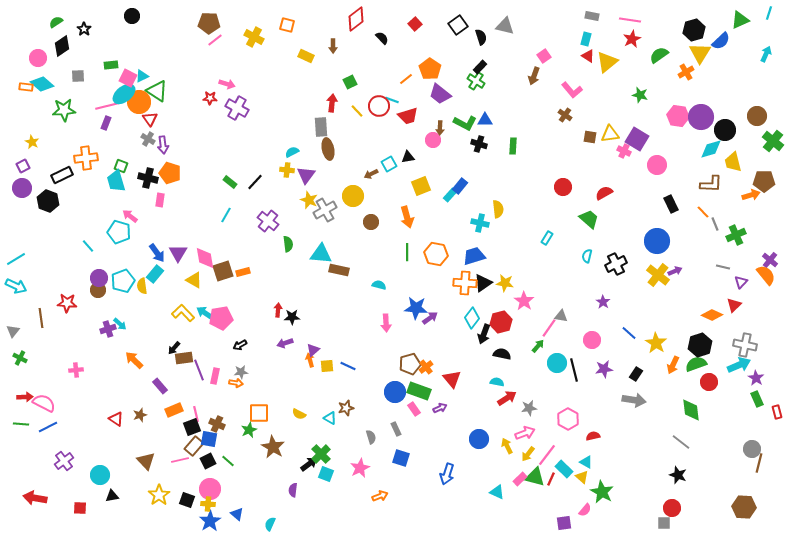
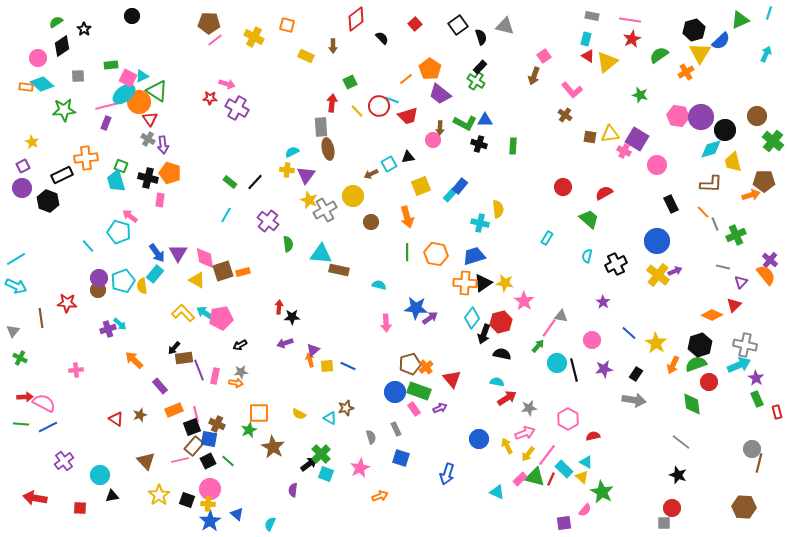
yellow triangle at (194, 280): moved 3 px right
red arrow at (278, 310): moved 1 px right, 3 px up
green diamond at (691, 410): moved 1 px right, 6 px up
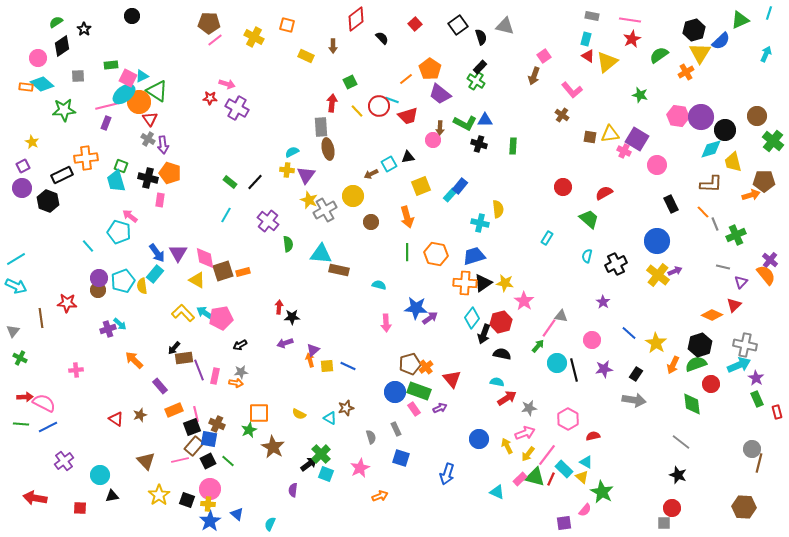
brown cross at (565, 115): moved 3 px left
red circle at (709, 382): moved 2 px right, 2 px down
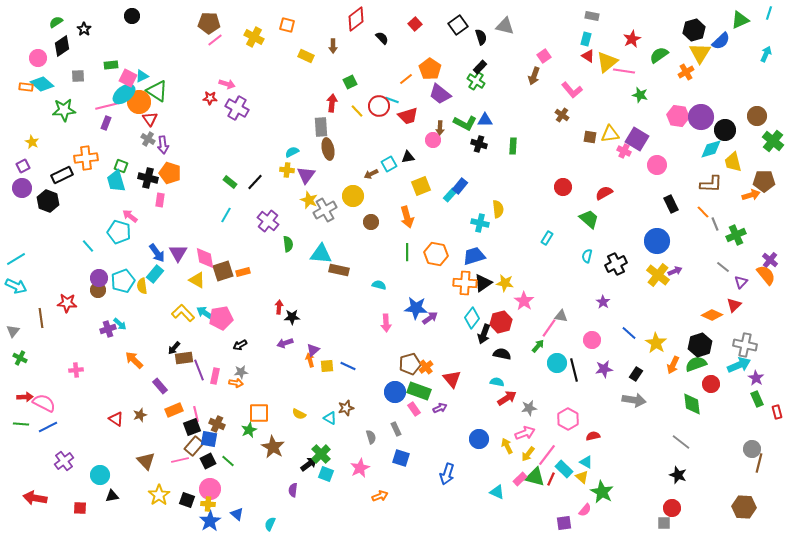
pink line at (630, 20): moved 6 px left, 51 px down
gray line at (723, 267): rotated 24 degrees clockwise
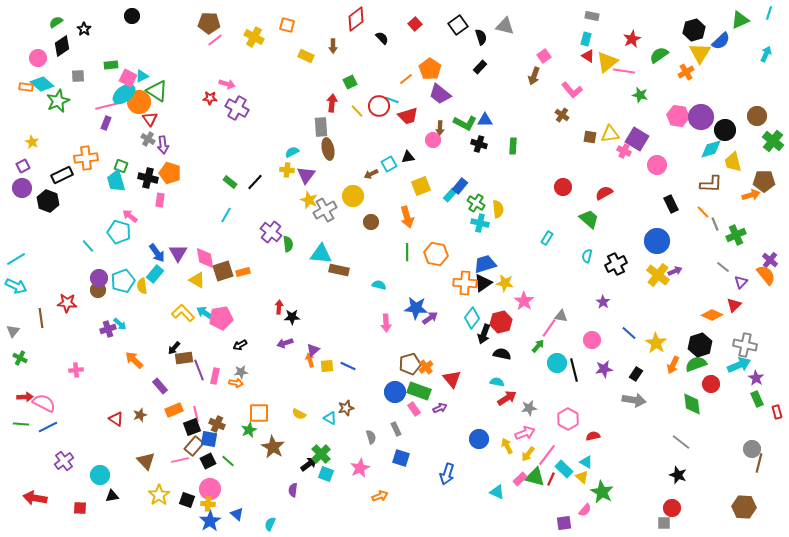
green cross at (476, 81): moved 122 px down
green star at (64, 110): moved 6 px left, 9 px up; rotated 20 degrees counterclockwise
purple cross at (268, 221): moved 3 px right, 11 px down
blue trapezoid at (474, 256): moved 11 px right, 8 px down
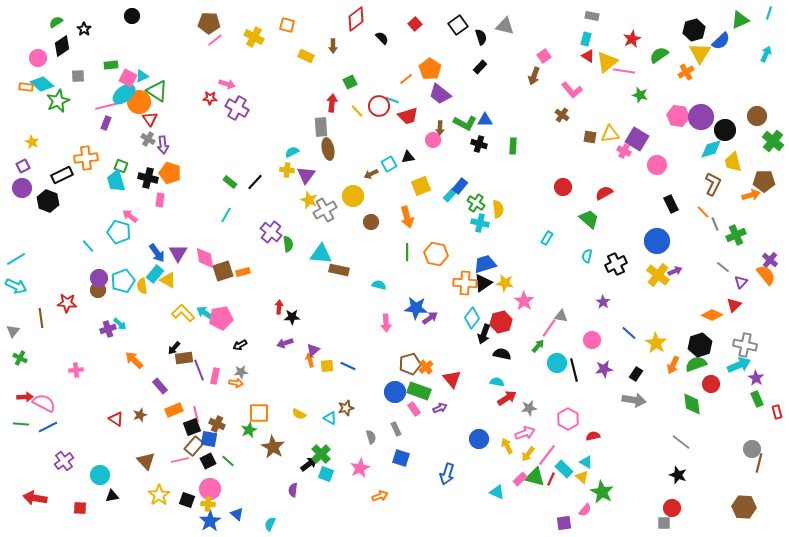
brown L-shape at (711, 184): moved 2 px right; rotated 65 degrees counterclockwise
yellow triangle at (197, 280): moved 29 px left
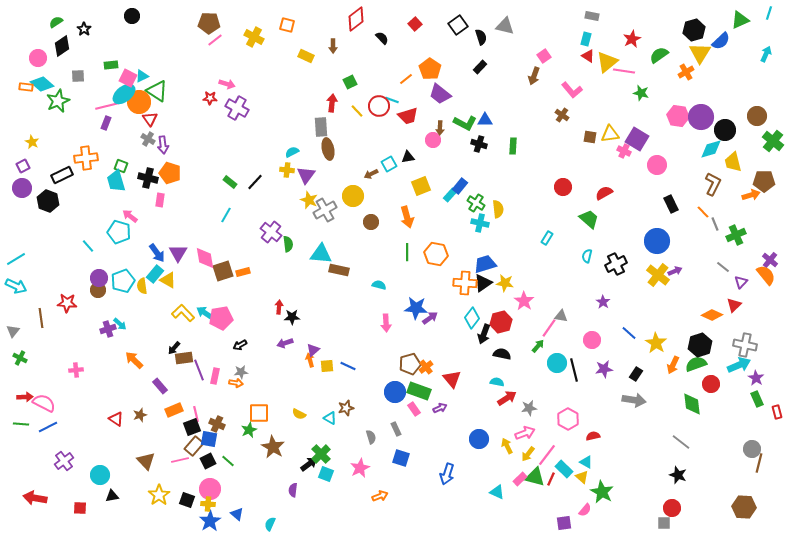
green star at (640, 95): moved 1 px right, 2 px up
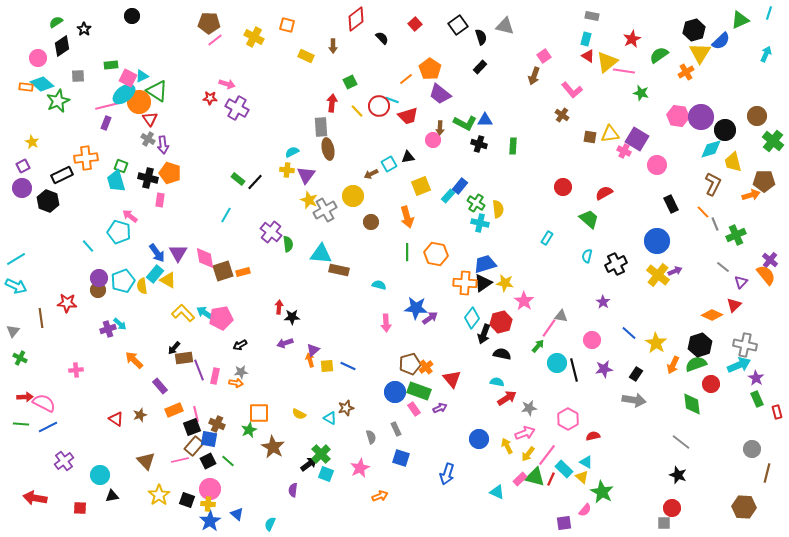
green rectangle at (230, 182): moved 8 px right, 3 px up
cyan rectangle at (450, 195): moved 2 px left, 1 px down
brown line at (759, 463): moved 8 px right, 10 px down
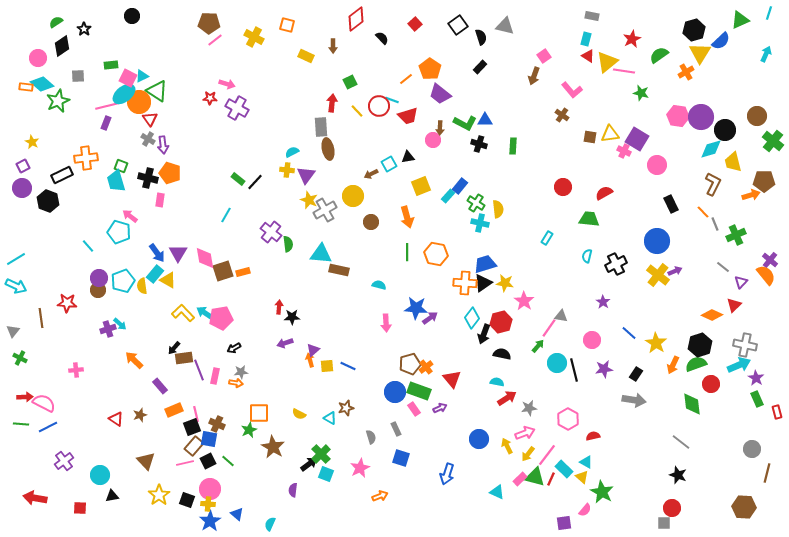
green trapezoid at (589, 219): rotated 35 degrees counterclockwise
black arrow at (240, 345): moved 6 px left, 3 px down
pink line at (180, 460): moved 5 px right, 3 px down
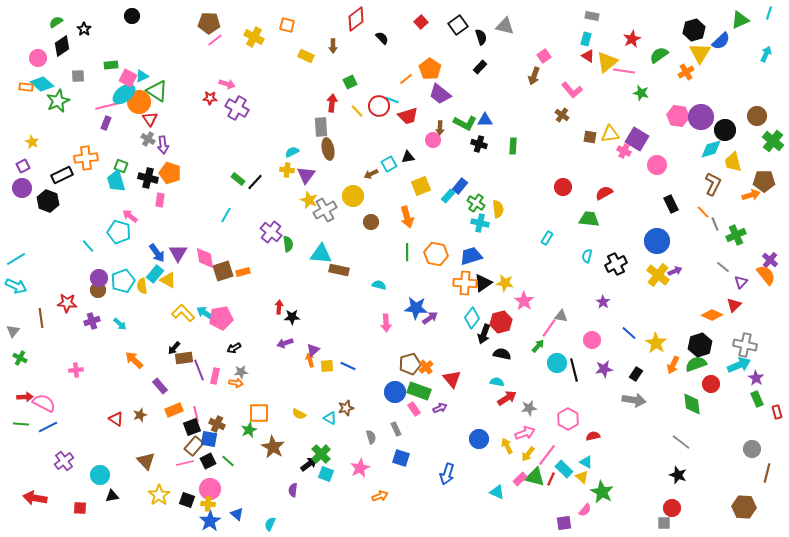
red square at (415, 24): moved 6 px right, 2 px up
blue trapezoid at (485, 264): moved 14 px left, 8 px up
purple cross at (108, 329): moved 16 px left, 8 px up
